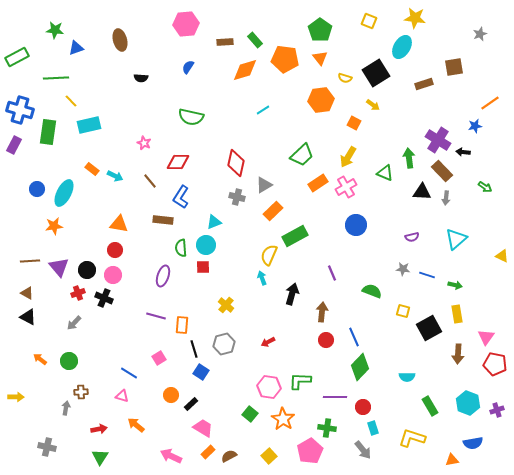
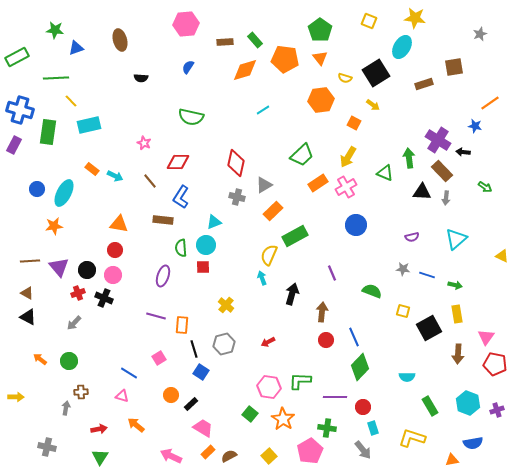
blue star at (475, 126): rotated 24 degrees clockwise
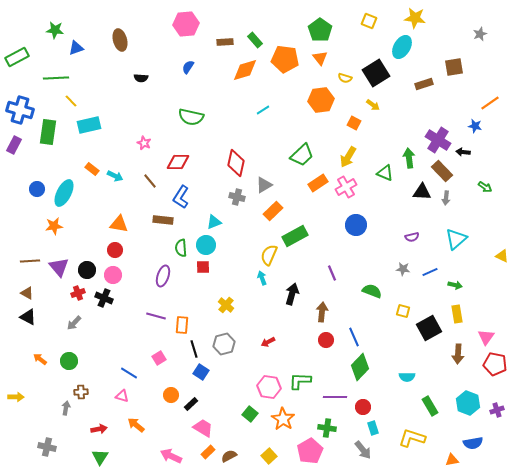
blue line at (427, 275): moved 3 px right, 3 px up; rotated 42 degrees counterclockwise
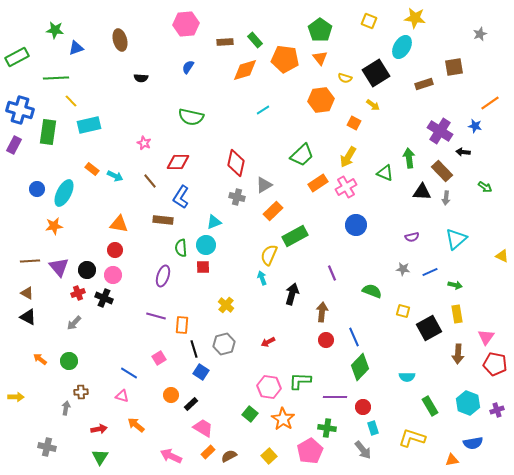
purple cross at (438, 140): moved 2 px right, 9 px up
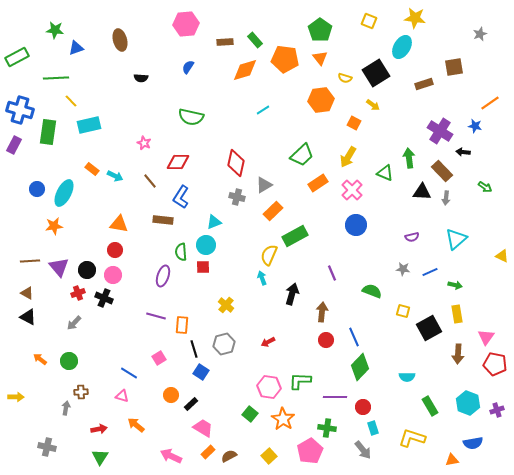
pink cross at (346, 187): moved 6 px right, 3 px down; rotated 15 degrees counterclockwise
green semicircle at (181, 248): moved 4 px down
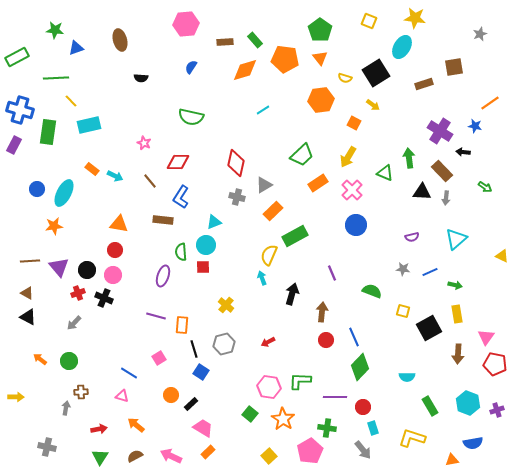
blue semicircle at (188, 67): moved 3 px right
brown semicircle at (229, 456): moved 94 px left
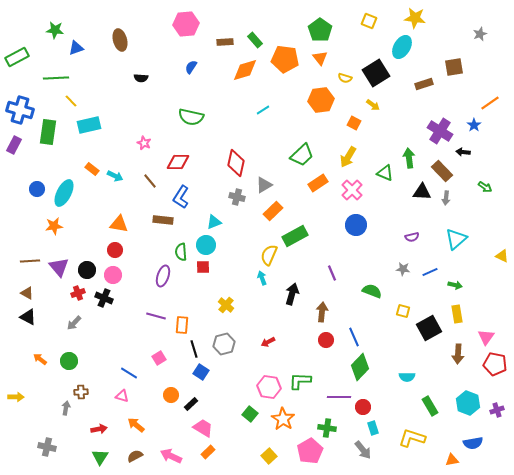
blue star at (475, 126): moved 1 px left, 1 px up; rotated 24 degrees clockwise
purple line at (335, 397): moved 4 px right
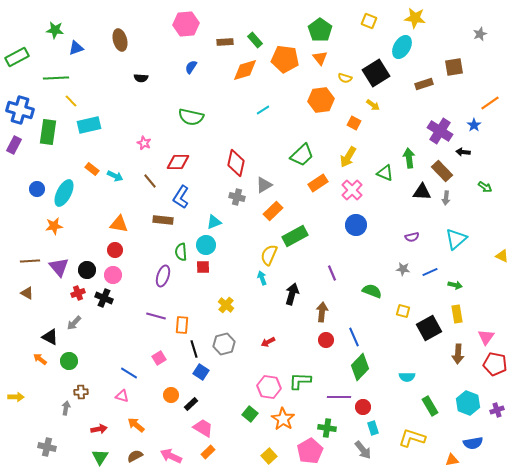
black triangle at (28, 317): moved 22 px right, 20 px down
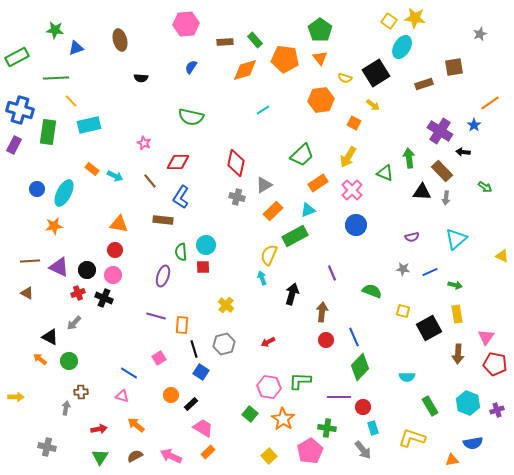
yellow square at (369, 21): moved 20 px right; rotated 14 degrees clockwise
cyan triangle at (214, 222): moved 94 px right, 12 px up
purple triangle at (59, 267): rotated 25 degrees counterclockwise
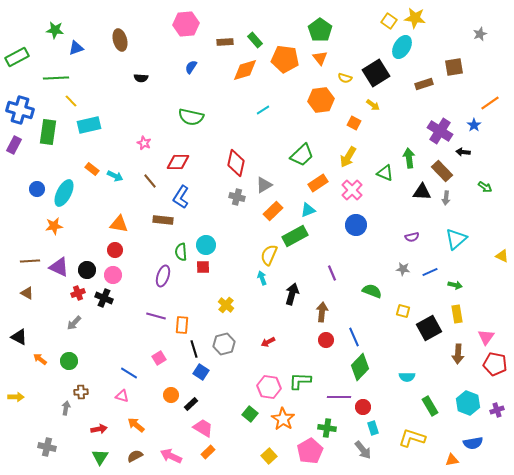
black triangle at (50, 337): moved 31 px left
